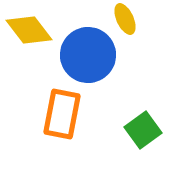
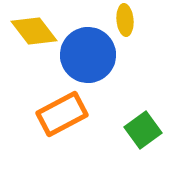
yellow ellipse: moved 1 px down; rotated 20 degrees clockwise
yellow diamond: moved 5 px right, 1 px down
orange rectangle: rotated 51 degrees clockwise
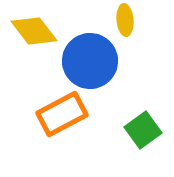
blue circle: moved 2 px right, 6 px down
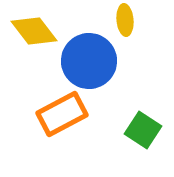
blue circle: moved 1 px left
green square: rotated 21 degrees counterclockwise
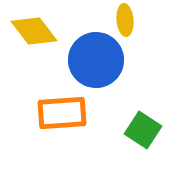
blue circle: moved 7 px right, 1 px up
orange rectangle: moved 1 px up; rotated 24 degrees clockwise
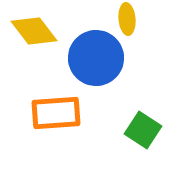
yellow ellipse: moved 2 px right, 1 px up
blue circle: moved 2 px up
orange rectangle: moved 6 px left
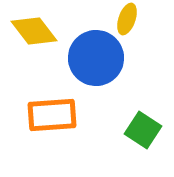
yellow ellipse: rotated 24 degrees clockwise
orange rectangle: moved 4 px left, 2 px down
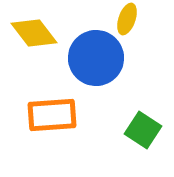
yellow diamond: moved 2 px down
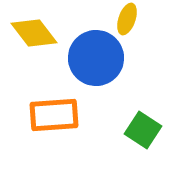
orange rectangle: moved 2 px right
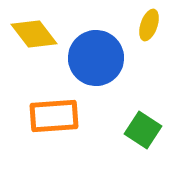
yellow ellipse: moved 22 px right, 6 px down
yellow diamond: moved 1 px down
orange rectangle: moved 1 px down
